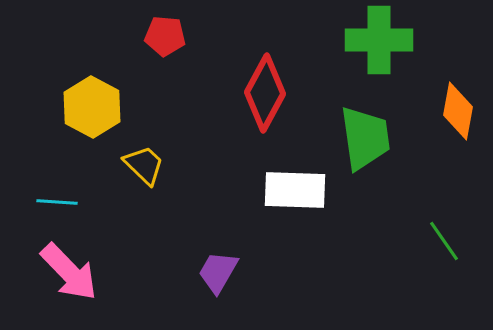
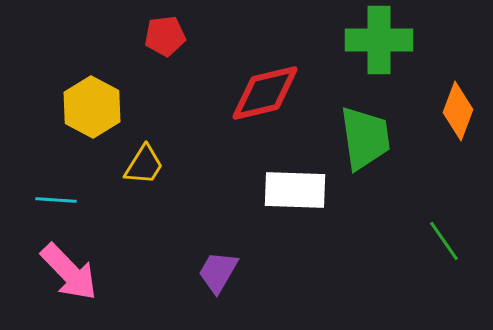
red pentagon: rotated 12 degrees counterclockwise
red diamond: rotated 48 degrees clockwise
orange diamond: rotated 10 degrees clockwise
yellow trapezoid: rotated 78 degrees clockwise
cyan line: moved 1 px left, 2 px up
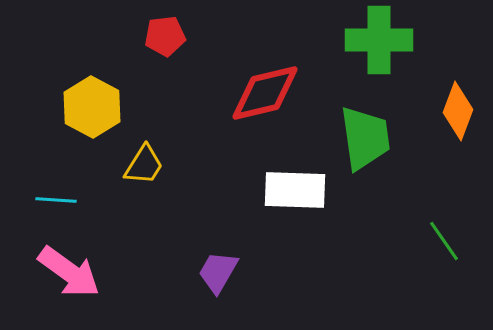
pink arrow: rotated 10 degrees counterclockwise
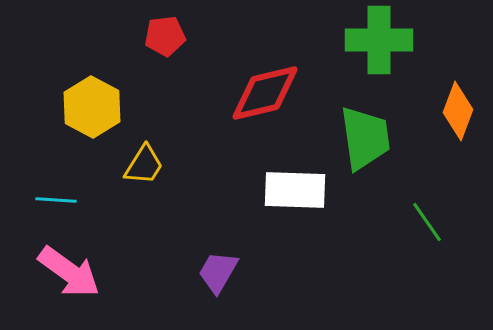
green line: moved 17 px left, 19 px up
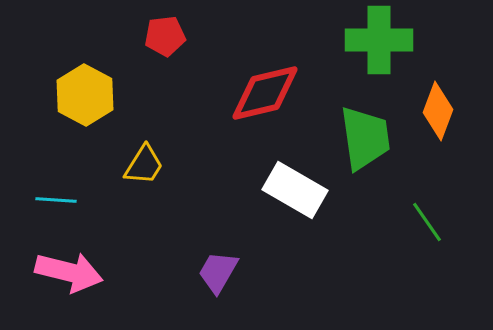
yellow hexagon: moved 7 px left, 12 px up
orange diamond: moved 20 px left
white rectangle: rotated 28 degrees clockwise
pink arrow: rotated 22 degrees counterclockwise
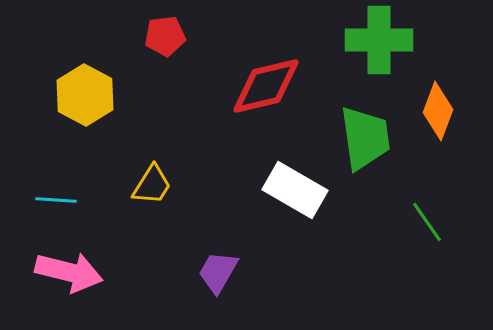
red diamond: moved 1 px right, 7 px up
yellow trapezoid: moved 8 px right, 20 px down
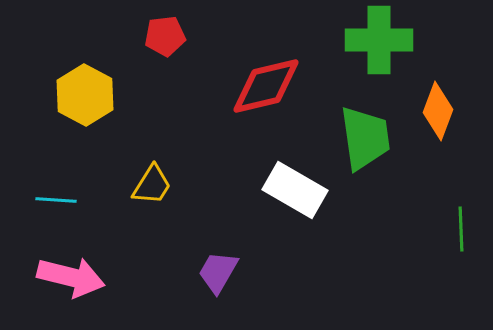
green line: moved 34 px right, 7 px down; rotated 33 degrees clockwise
pink arrow: moved 2 px right, 5 px down
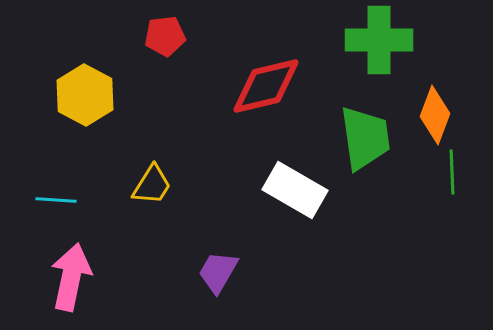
orange diamond: moved 3 px left, 4 px down
green line: moved 9 px left, 57 px up
pink arrow: rotated 92 degrees counterclockwise
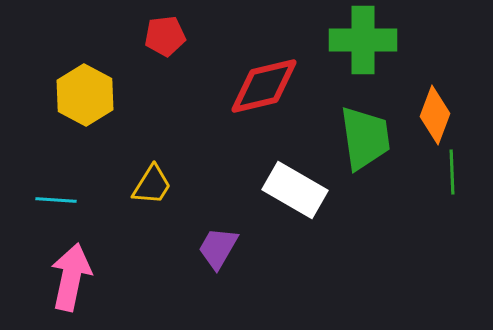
green cross: moved 16 px left
red diamond: moved 2 px left
purple trapezoid: moved 24 px up
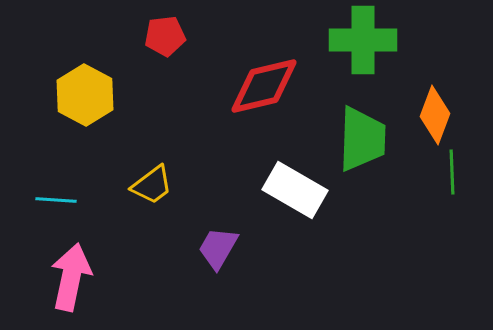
green trapezoid: moved 3 px left, 1 px down; rotated 10 degrees clockwise
yellow trapezoid: rotated 21 degrees clockwise
